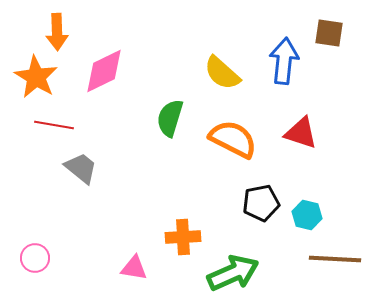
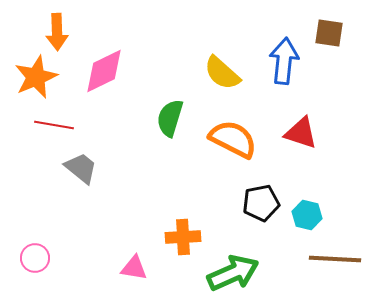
orange star: rotated 18 degrees clockwise
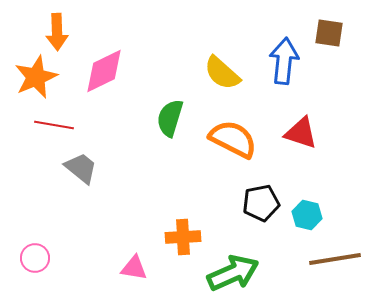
brown line: rotated 12 degrees counterclockwise
